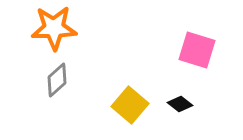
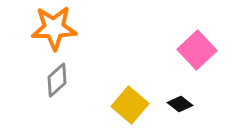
pink square: rotated 30 degrees clockwise
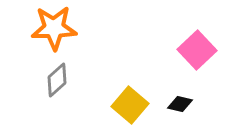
black diamond: rotated 25 degrees counterclockwise
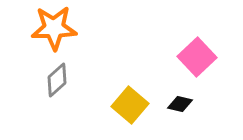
pink square: moved 7 px down
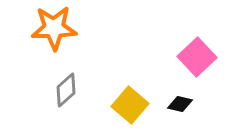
gray diamond: moved 9 px right, 10 px down
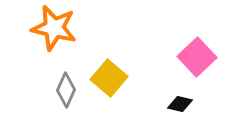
orange star: rotated 15 degrees clockwise
gray diamond: rotated 24 degrees counterclockwise
yellow square: moved 21 px left, 27 px up
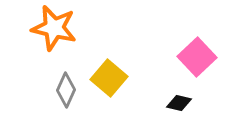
black diamond: moved 1 px left, 1 px up
